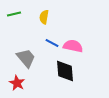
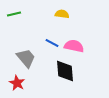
yellow semicircle: moved 18 px right, 3 px up; rotated 88 degrees clockwise
pink semicircle: moved 1 px right
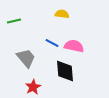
green line: moved 7 px down
red star: moved 16 px right, 4 px down; rotated 14 degrees clockwise
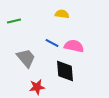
red star: moved 4 px right; rotated 21 degrees clockwise
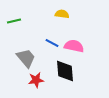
red star: moved 1 px left, 7 px up
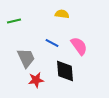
pink semicircle: moved 5 px right; rotated 42 degrees clockwise
gray trapezoid: rotated 15 degrees clockwise
